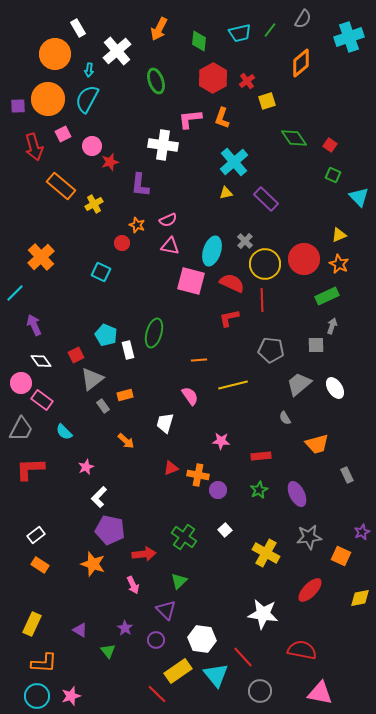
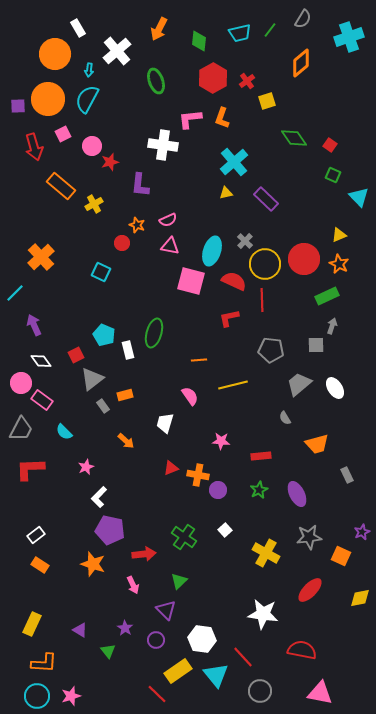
red semicircle at (232, 283): moved 2 px right, 2 px up
cyan pentagon at (106, 335): moved 2 px left
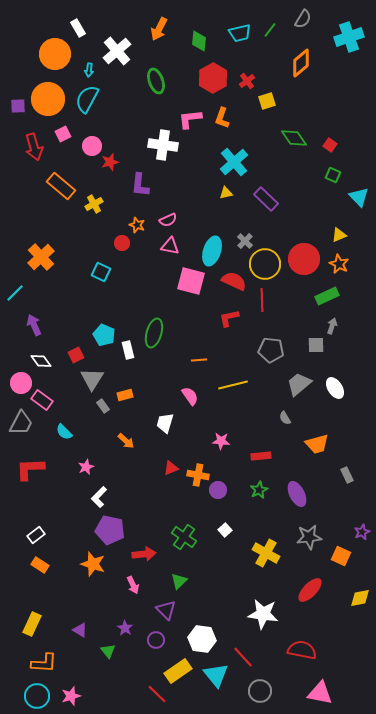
gray triangle at (92, 379): rotated 20 degrees counterclockwise
gray trapezoid at (21, 429): moved 6 px up
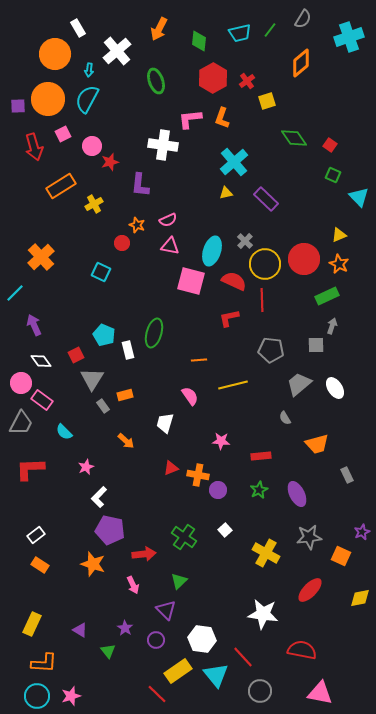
orange rectangle at (61, 186): rotated 72 degrees counterclockwise
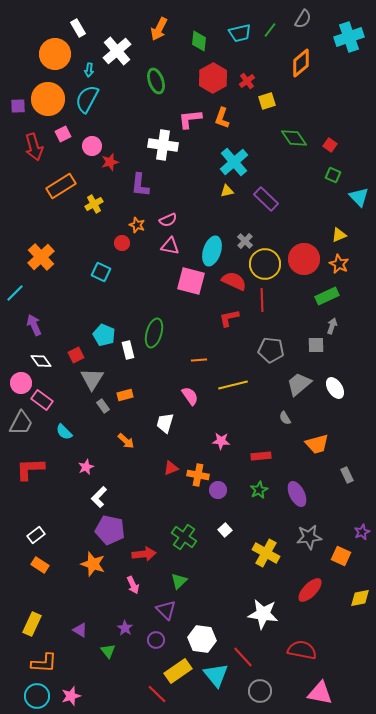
yellow triangle at (226, 193): moved 1 px right, 2 px up
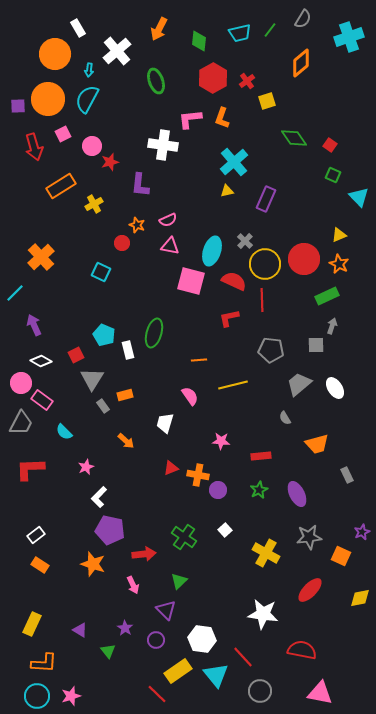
purple rectangle at (266, 199): rotated 70 degrees clockwise
white diamond at (41, 361): rotated 25 degrees counterclockwise
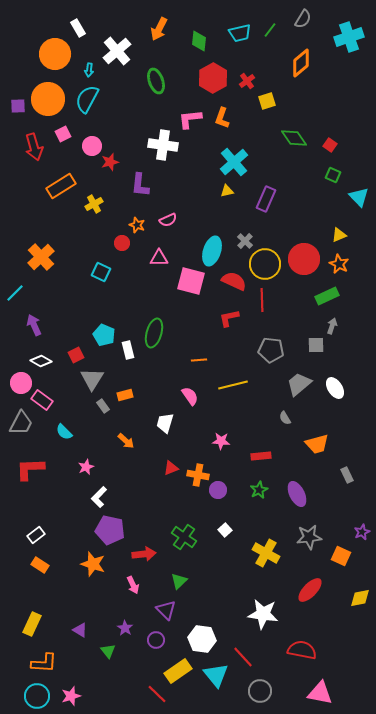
pink triangle at (170, 246): moved 11 px left, 12 px down; rotated 12 degrees counterclockwise
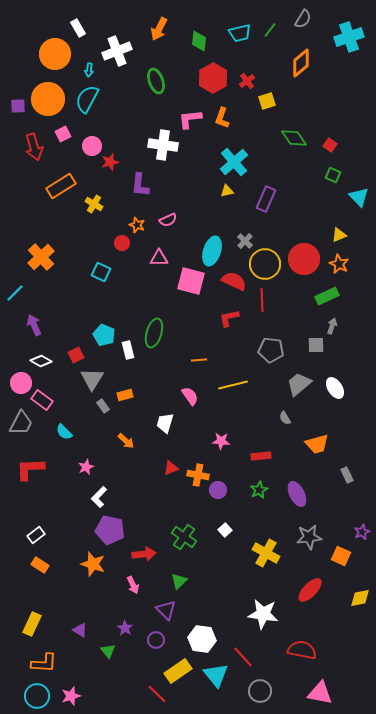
white cross at (117, 51): rotated 20 degrees clockwise
yellow cross at (94, 204): rotated 30 degrees counterclockwise
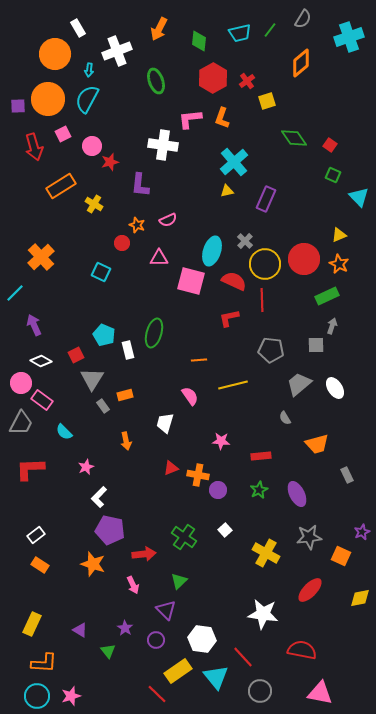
orange arrow at (126, 441): rotated 36 degrees clockwise
cyan triangle at (216, 675): moved 2 px down
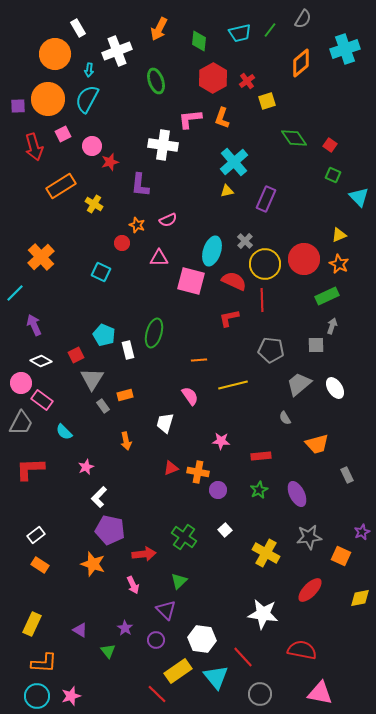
cyan cross at (349, 37): moved 4 px left, 12 px down
orange cross at (198, 475): moved 3 px up
gray circle at (260, 691): moved 3 px down
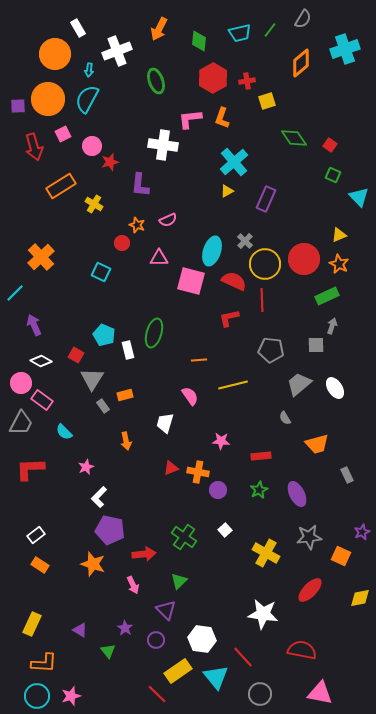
red cross at (247, 81): rotated 28 degrees clockwise
yellow triangle at (227, 191): rotated 16 degrees counterclockwise
red square at (76, 355): rotated 35 degrees counterclockwise
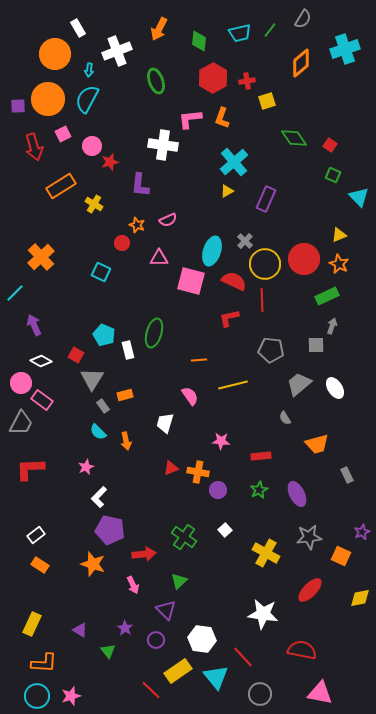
cyan semicircle at (64, 432): moved 34 px right
red line at (157, 694): moved 6 px left, 4 px up
